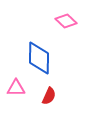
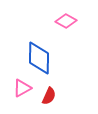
pink diamond: rotated 15 degrees counterclockwise
pink triangle: moved 6 px right; rotated 30 degrees counterclockwise
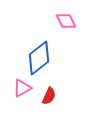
pink diamond: rotated 35 degrees clockwise
blue diamond: rotated 52 degrees clockwise
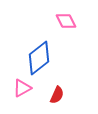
red semicircle: moved 8 px right, 1 px up
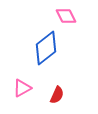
pink diamond: moved 5 px up
blue diamond: moved 7 px right, 10 px up
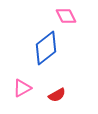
red semicircle: rotated 36 degrees clockwise
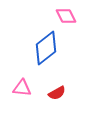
pink triangle: rotated 36 degrees clockwise
red semicircle: moved 2 px up
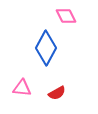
blue diamond: rotated 24 degrees counterclockwise
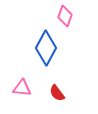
pink diamond: moved 1 px left; rotated 45 degrees clockwise
red semicircle: rotated 84 degrees clockwise
